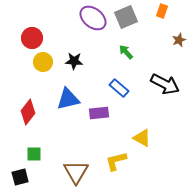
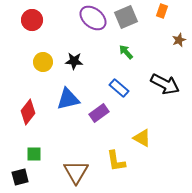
red circle: moved 18 px up
purple rectangle: rotated 30 degrees counterclockwise
yellow L-shape: rotated 85 degrees counterclockwise
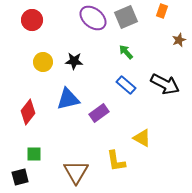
blue rectangle: moved 7 px right, 3 px up
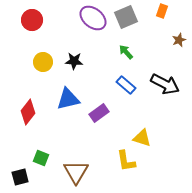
yellow triangle: rotated 12 degrees counterclockwise
green square: moved 7 px right, 4 px down; rotated 21 degrees clockwise
yellow L-shape: moved 10 px right
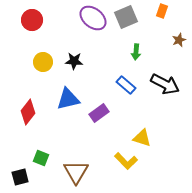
green arrow: moved 10 px right; rotated 133 degrees counterclockwise
yellow L-shape: rotated 35 degrees counterclockwise
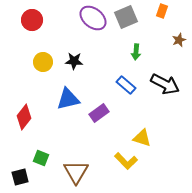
red diamond: moved 4 px left, 5 px down
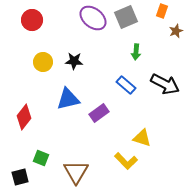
brown star: moved 3 px left, 9 px up
